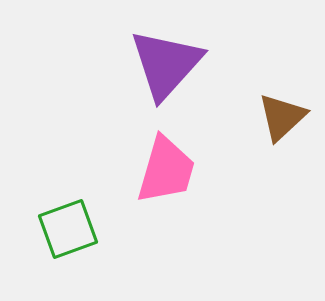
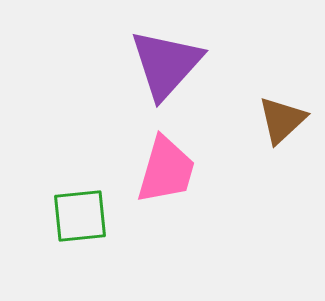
brown triangle: moved 3 px down
green square: moved 12 px right, 13 px up; rotated 14 degrees clockwise
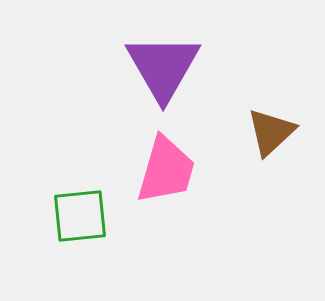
purple triangle: moved 3 px left, 3 px down; rotated 12 degrees counterclockwise
brown triangle: moved 11 px left, 12 px down
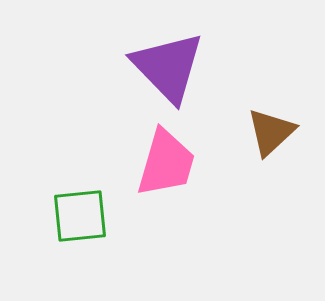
purple triangle: moved 5 px right; rotated 14 degrees counterclockwise
pink trapezoid: moved 7 px up
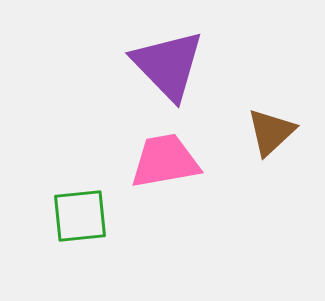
purple triangle: moved 2 px up
pink trapezoid: moved 1 px left, 2 px up; rotated 116 degrees counterclockwise
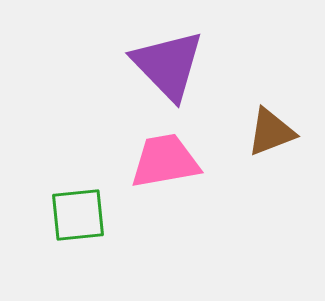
brown triangle: rotated 22 degrees clockwise
green square: moved 2 px left, 1 px up
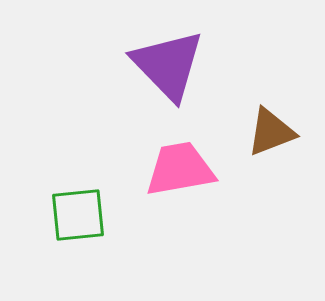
pink trapezoid: moved 15 px right, 8 px down
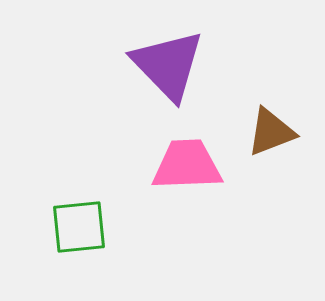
pink trapezoid: moved 7 px right, 4 px up; rotated 8 degrees clockwise
green square: moved 1 px right, 12 px down
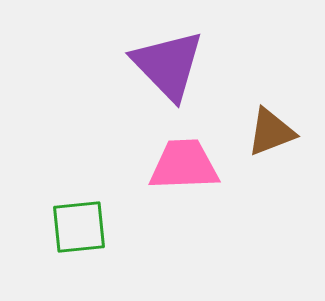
pink trapezoid: moved 3 px left
